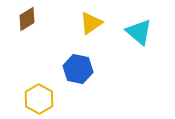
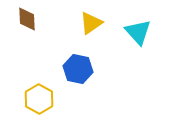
brown diamond: rotated 60 degrees counterclockwise
cyan triangle: moved 1 px left; rotated 8 degrees clockwise
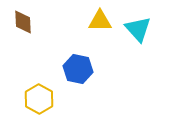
brown diamond: moved 4 px left, 3 px down
yellow triangle: moved 9 px right, 2 px up; rotated 35 degrees clockwise
cyan triangle: moved 3 px up
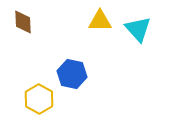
blue hexagon: moved 6 px left, 5 px down
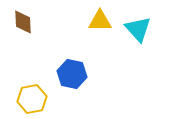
yellow hexagon: moved 7 px left; rotated 20 degrees clockwise
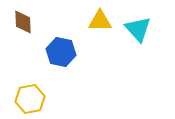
blue hexagon: moved 11 px left, 22 px up
yellow hexagon: moved 2 px left
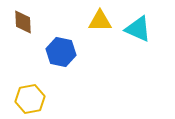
cyan triangle: rotated 24 degrees counterclockwise
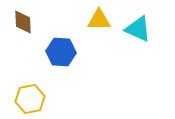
yellow triangle: moved 1 px left, 1 px up
blue hexagon: rotated 8 degrees counterclockwise
